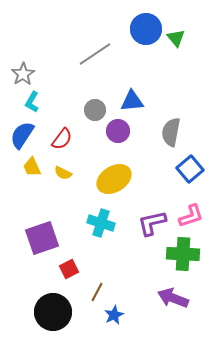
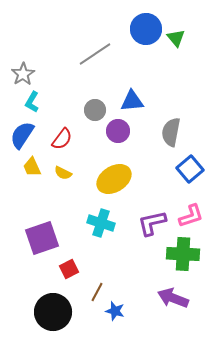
blue star: moved 1 px right, 4 px up; rotated 30 degrees counterclockwise
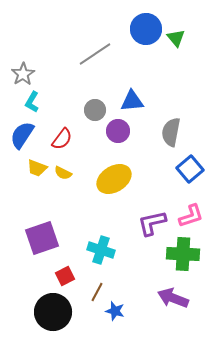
yellow trapezoid: moved 5 px right, 1 px down; rotated 45 degrees counterclockwise
cyan cross: moved 27 px down
red square: moved 4 px left, 7 px down
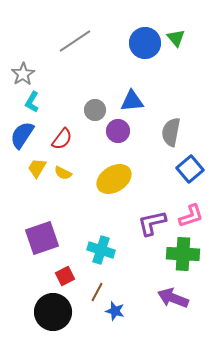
blue circle: moved 1 px left, 14 px down
gray line: moved 20 px left, 13 px up
yellow trapezoid: rotated 100 degrees clockwise
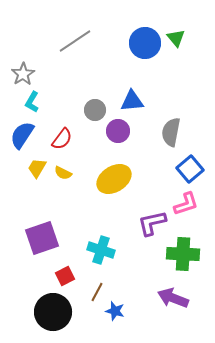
pink L-shape: moved 5 px left, 12 px up
